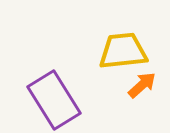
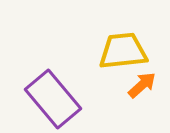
purple rectangle: moved 1 px left, 1 px up; rotated 8 degrees counterclockwise
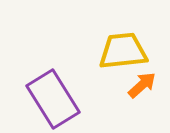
purple rectangle: rotated 8 degrees clockwise
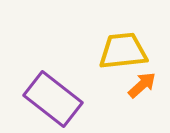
purple rectangle: rotated 20 degrees counterclockwise
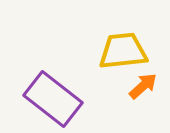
orange arrow: moved 1 px right, 1 px down
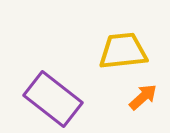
orange arrow: moved 11 px down
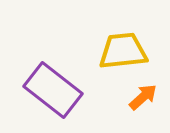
purple rectangle: moved 9 px up
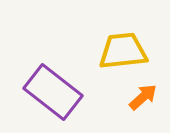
purple rectangle: moved 2 px down
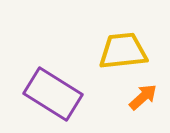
purple rectangle: moved 2 px down; rotated 6 degrees counterclockwise
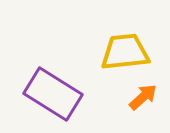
yellow trapezoid: moved 2 px right, 1 px down
